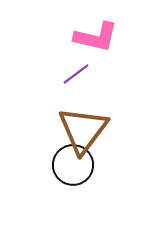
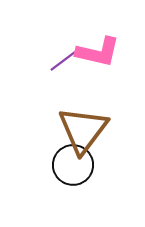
pink L-shape: moved 2 px right, 15 px down
purple line: moved 13 px left, 13 px up
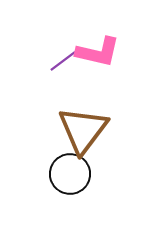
black circle: moved 3 px left, 9 px down
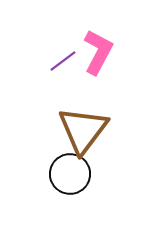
pink L-shape: rotated 75 degrees counterclockwise
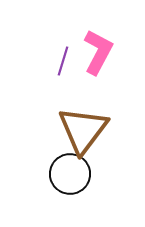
purple line: rotated 36 degrees counterclockwise
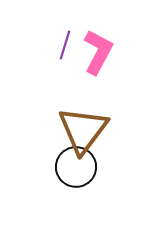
purple line: moved 2 px right, 16 px up
black circle: moved 6 px right, 7 px up
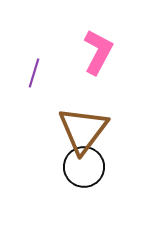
purple line: moved 31 px left, 28 px down
black circle: moved 8 px right
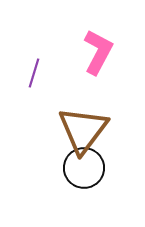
black circle: moved 1 px down
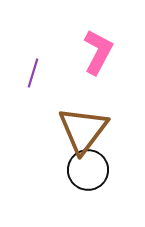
purple line: moved 1 px left
black circle: moved 4 px right, 2 px down
